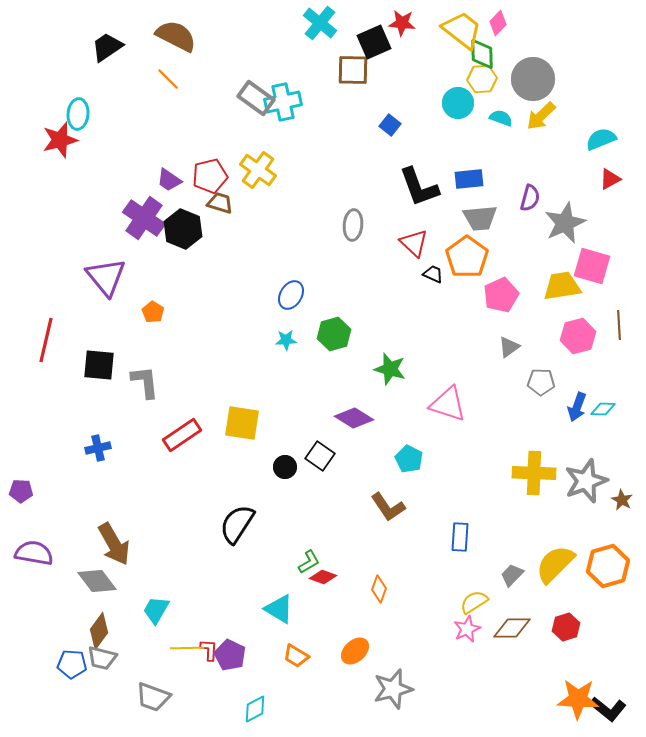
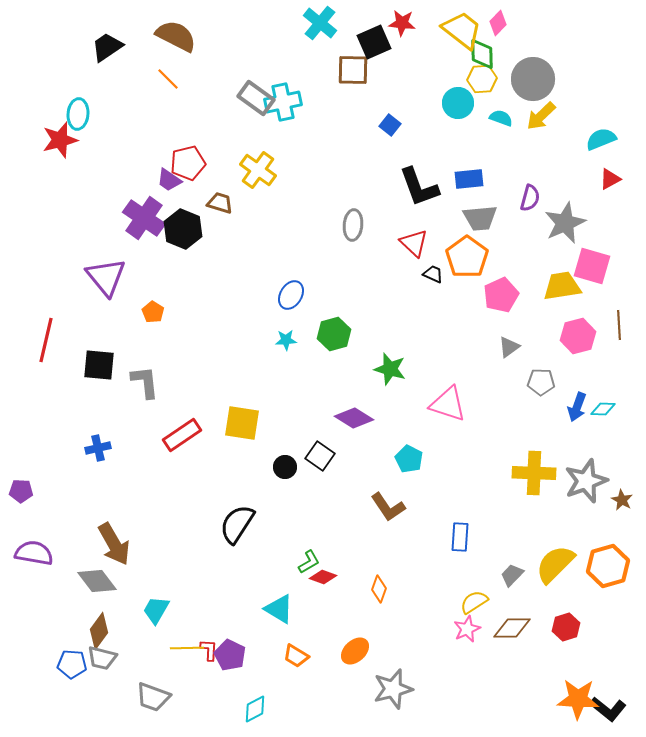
red pentagon at (210, 176): moved 22 px left, 13 px up
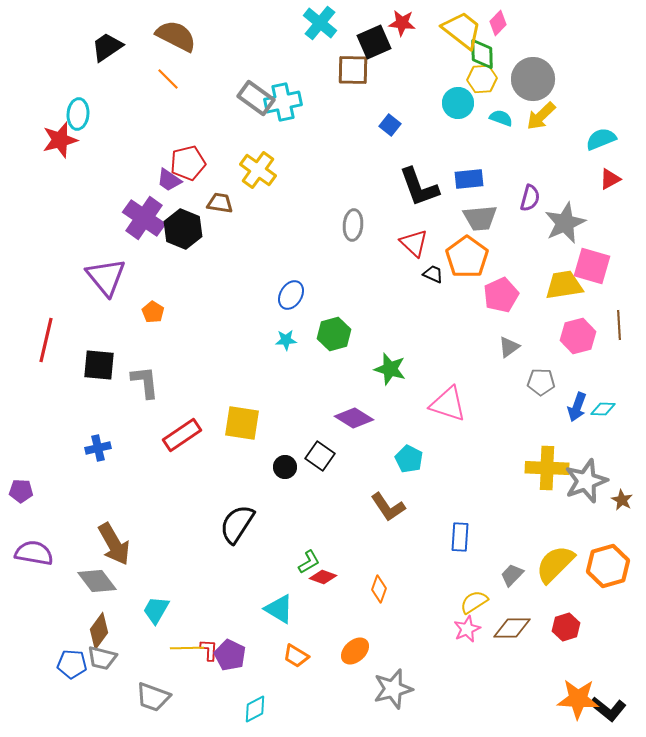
brown trapezoid at (220, 203): rotated 8 degrees counterclockwise
yellow trapezoid at (562, 286): moved 2 px right, 1 px up
yellow cross at (534, 473): moved 13 px right, 5 px up
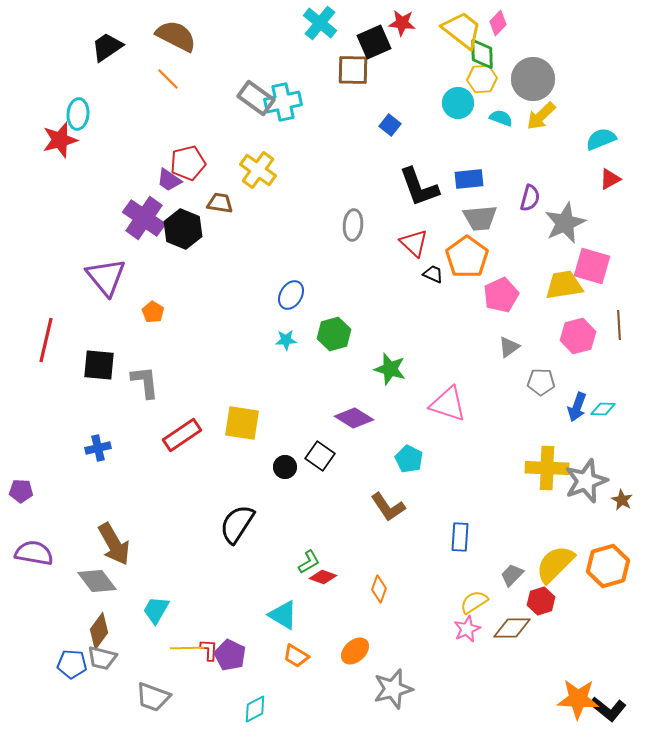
cyan triangle at (279, 609): moved 4 px right, 6 px down
red hexagon at (566, 627): moved 25 px left, 26 px up
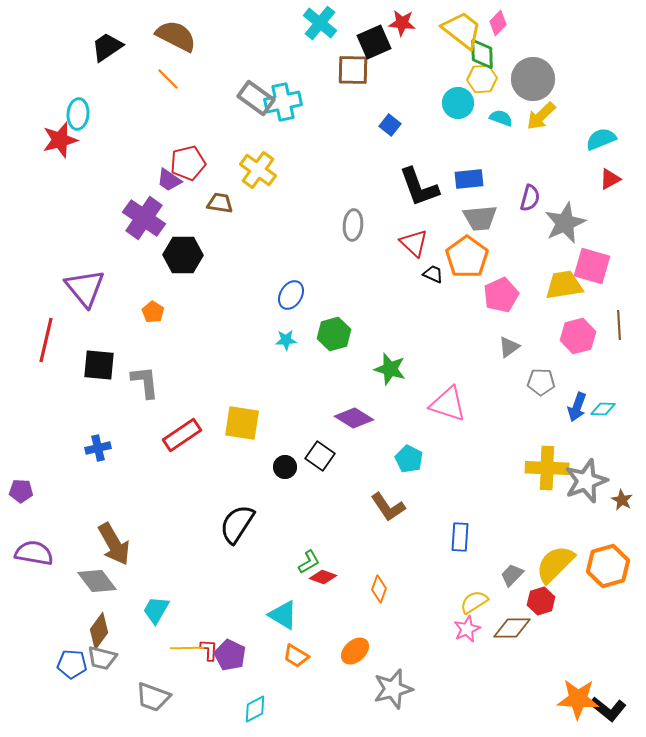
black hexagon at (183, 229): moved 26 px down; rotated 21 degrees counterclockwise
purple triangle at (106, 277): moved 21 px left, 11 px down
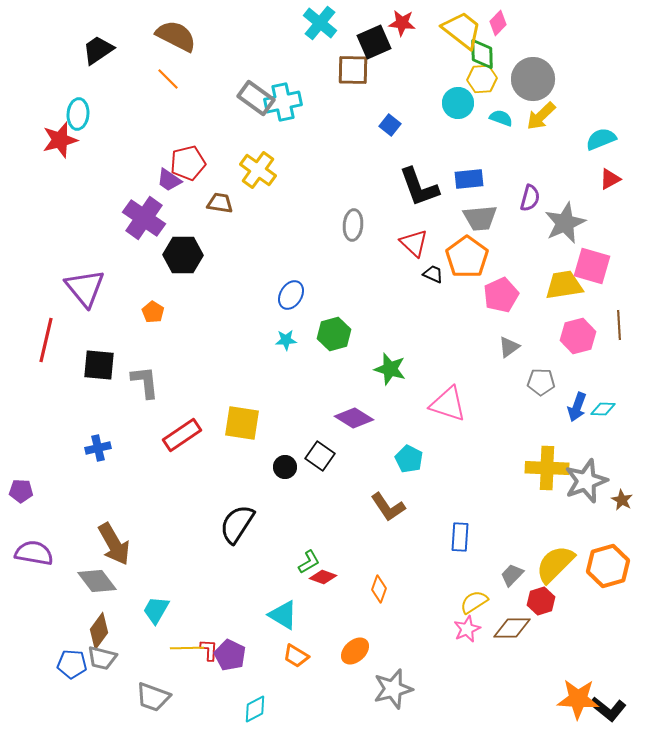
black trapezoid at (107, 47): moved 9 px left, 3 px down
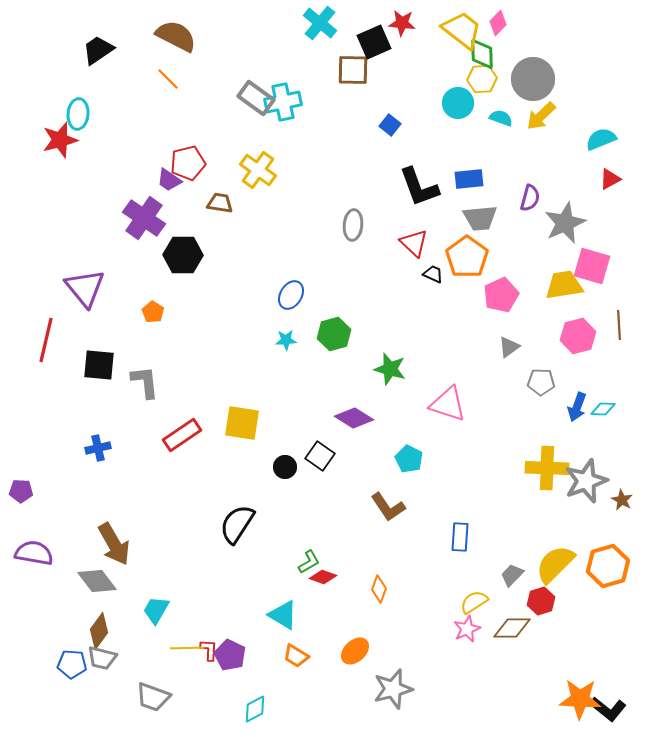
orange star at (578, 699): moved 2 px right
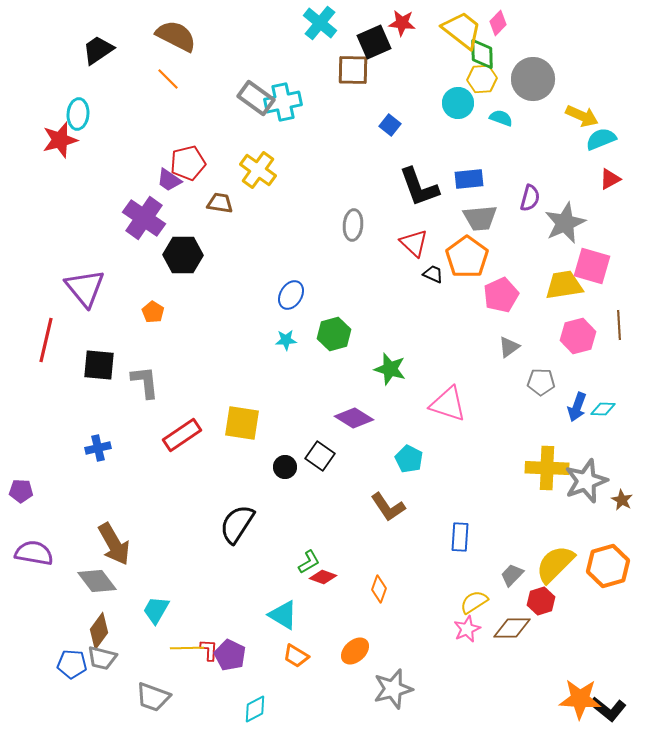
yellow arrow at (541, 116): moved 41 px right; rotated 112 degrees counterclockwise
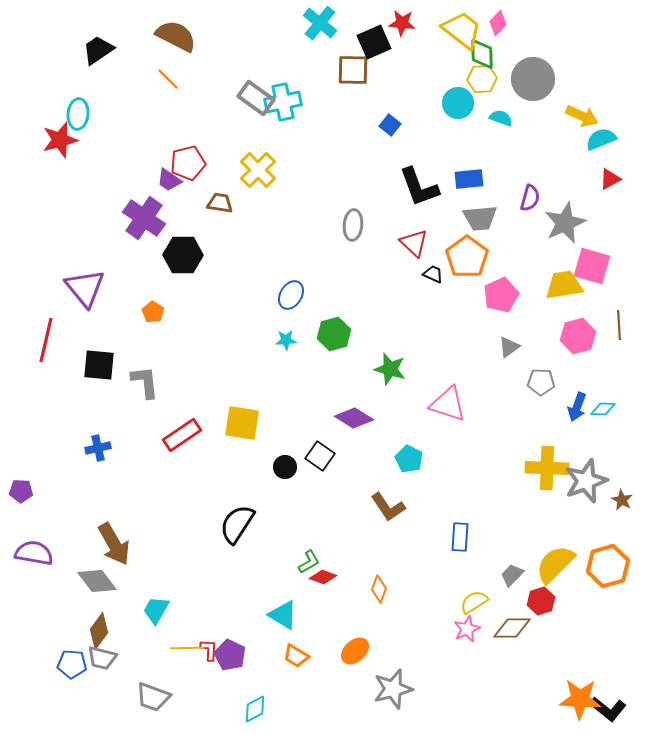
yellow cross at (258, 170): rotated 9 degrees clockwise
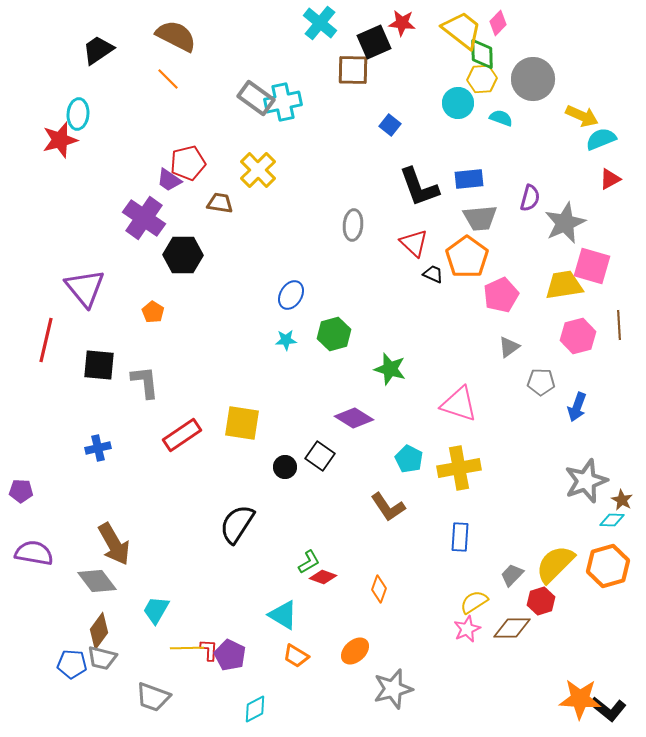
pink triangle at (448, 404): moved 11 px right
cyan diamond at (603, 409): moved 9 px right, 111 px down
yellow cross at (547, 468): moved 88 px left; rotated 12 degrees counterclockwise
